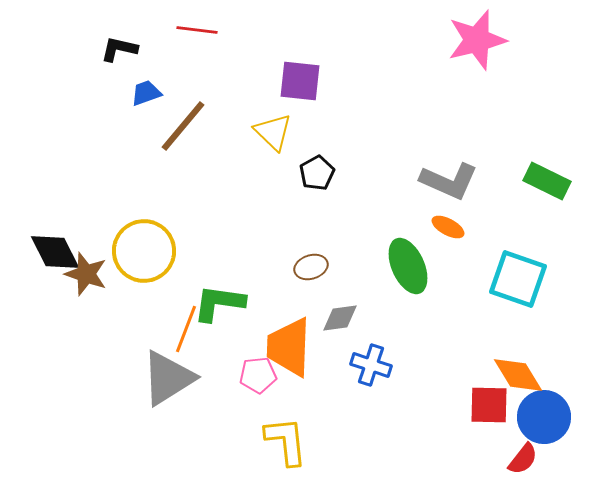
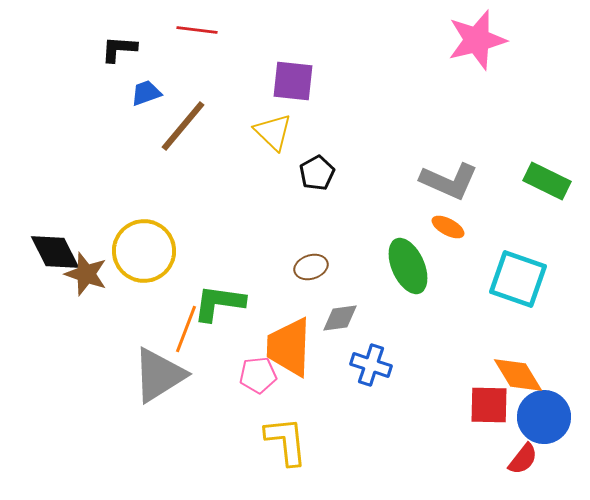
black L-shape: rotated 9 degrees counterclockwise
purple square: moved 7 px left
gray triangle: moved 9 px left, 3 px up
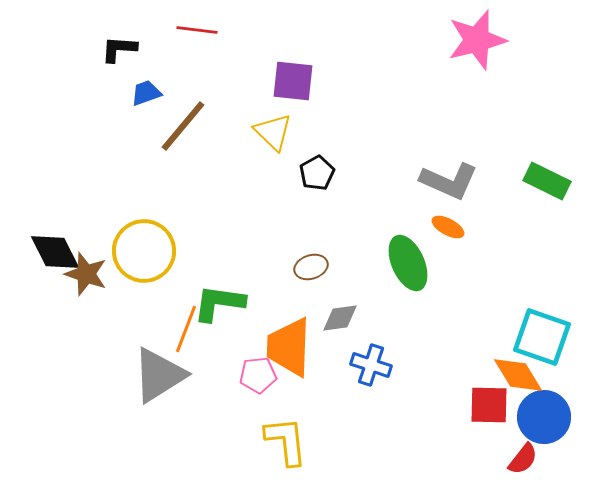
green ellipse: moved 3 px up
cyan square: moved 24 px right, 58 px down
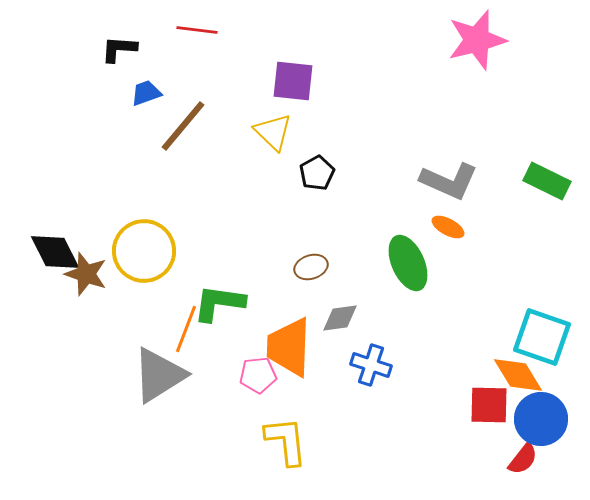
blue circle: moved 3 px left, 2 px down
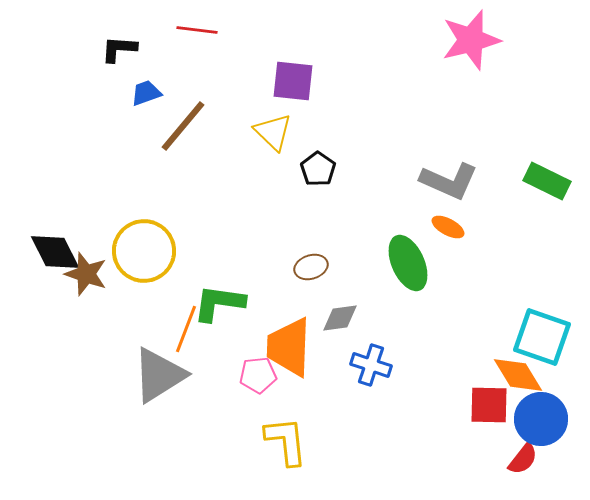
pink star: moved 6 px left
black pentagon: moved 1 px right, 4 px up; rotated 8 degrees counterclockwise
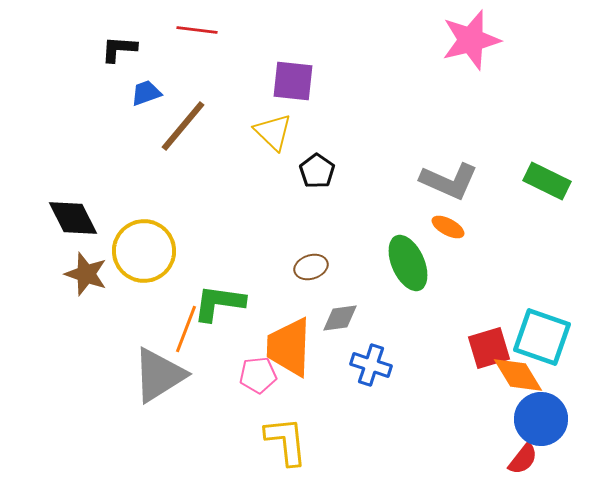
black pentagon: moved 1 px left, 2 px down
black diamond: moved 18 px right, 34 px up
red square: moved 57 px up; rotated 18 degrees counterclockwise
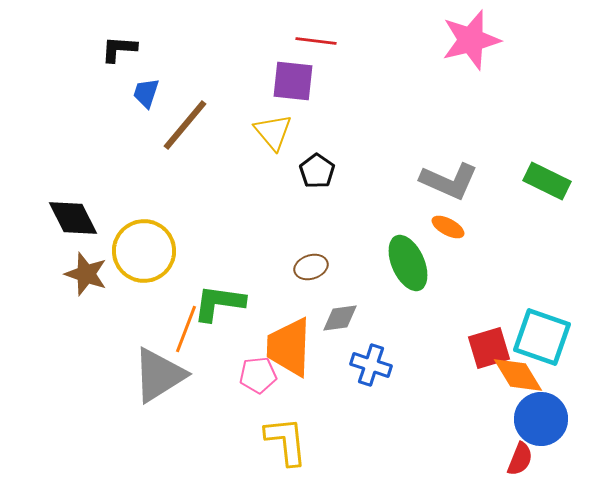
red line: moved 119 px right, 11 px down
blue trapezoid: rotated 52 degrees counterclockwise
brown line: moved 2 px right, 1 px up
yellow triangle: rotated 6 degrees clockwise
red semicircle: moved 3 px left; rotated 16 degrees counterclockwise
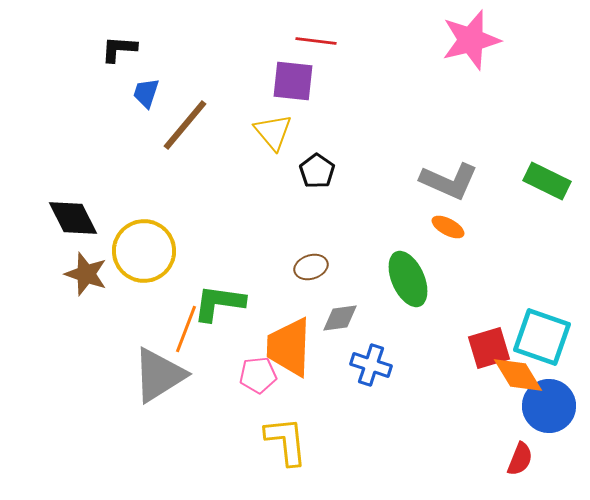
green ellipse: moved 16 px down
blue circle: moved 8 px right, 13 px up
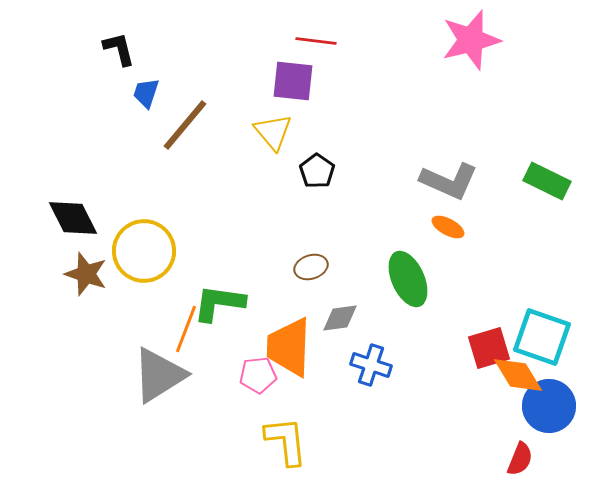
black L-shape: rotated 72 degrees clockwise
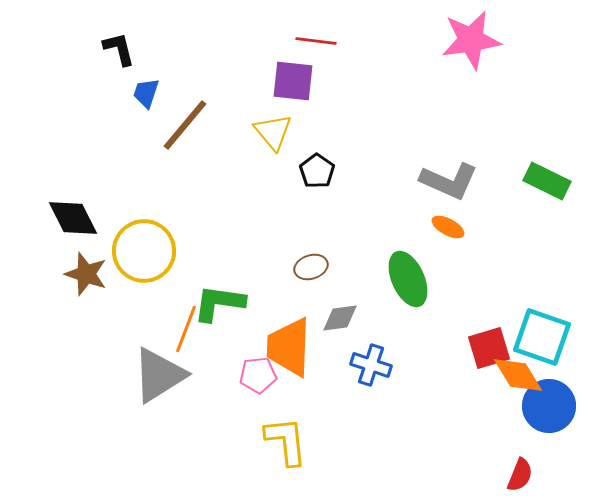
pink star: rotated 6 degrees clockwise
red semicircle: moved 16 px down
